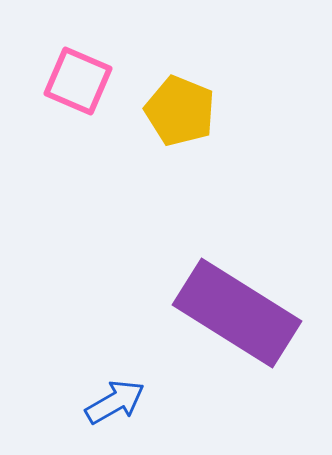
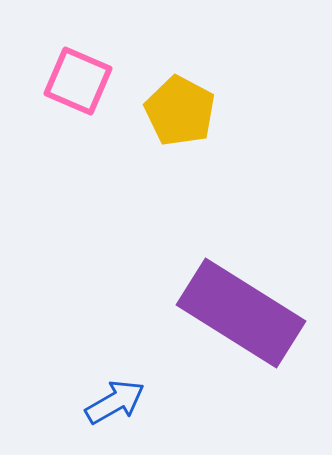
yellow pentagon: rotated 6 degrees clockwise
purple rectangle: moved 4 px right
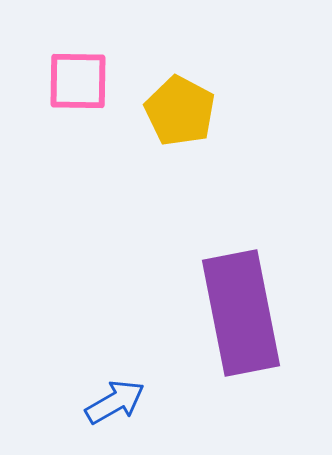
pink square: rotated 22 degrees counterclockwise
purple rectangle: rotated 47 degrees clockwise
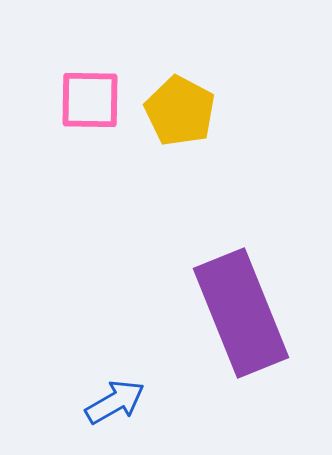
pink square: moved 12 px right, 19 px down
purple rectangle: rotated 11 degrees counterclockwise
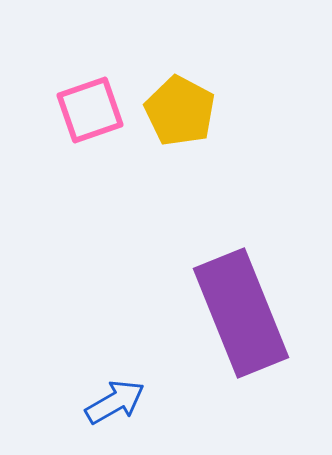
pink square: moved 10 px down; rotated 20 degrees counterclockwise
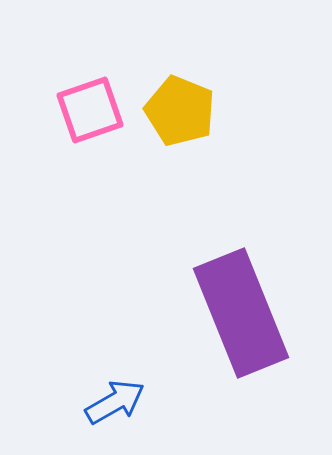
yellow pentagon: rotated 6 degrees counterclockwise
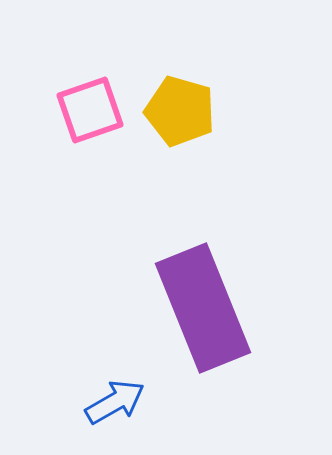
yellow pentagon: rotated 6 degrees counterclockwise
purple rectangle: moved 38 px left, 5 px up
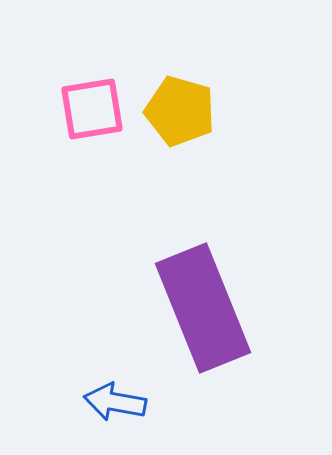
pink square: moved 2 px right, 1 px up; rotated 10 degrees clockwise
blue arrow: rotated 140 degrees counterclockwise
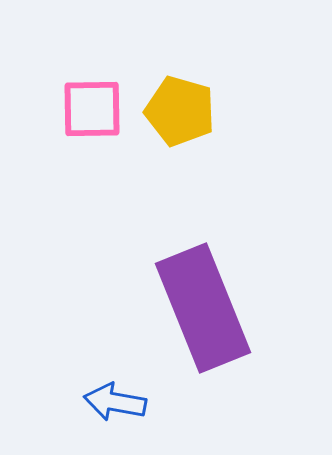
pink square: rotated 8 degrees clockwise
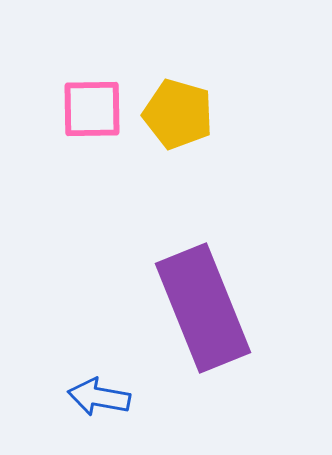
yellow pentagon: moved 2 px left, 3 px down
blue arrow: moved 16 px left, 5 px up
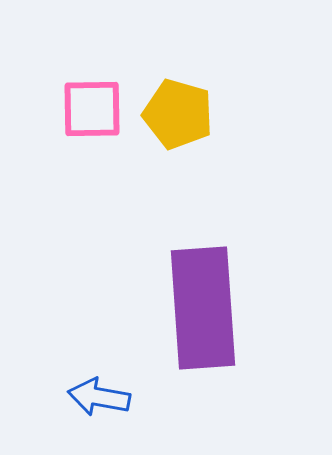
purple rectangle: rotated 18 degrees clockwise
